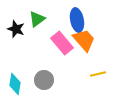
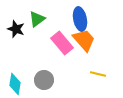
blue ellipse: moved 3 px right, 1 px up
yellow line: rotated 28 degrees clockwise
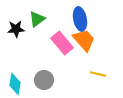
black star: rotated 24 degrees counterclockwise
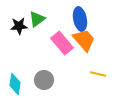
black star: moved 3 px right, 3 px up
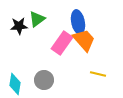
blue ellipse: moved 2 px left, 3 px down
pink rectangle: rotated 75 degrees clockwise
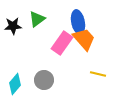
black star: moved 6 px left
orange trapezoid: moved 1 px up
cyan diamond: rotated 30 degrees clockwise
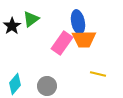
green triangle: moved 6 px left
black star: moved 1 px left; rotated 30 degrees counterclockwise
orange trapezoid: rotated 130 degrees clockwise
gray circle: moved 3 px right, 6 px down
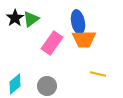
black star: moved 3 px right, 8 px up
pink rectangle: moved 10 px left
cyan diamond: rotated 10 degrees clockwise
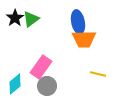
pink rectangle: moved 11 px left, 24 px down
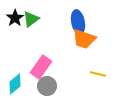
orange trapezoid: rotated 20 degrees clockwise
